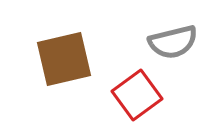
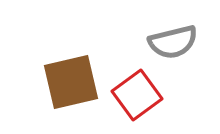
brown square: moved 7 px right, 23 px down
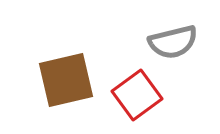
brown square: moved 5 px left, 2 px up
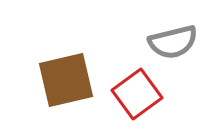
red square: moved 1 px up
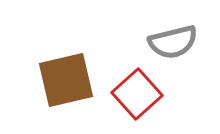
red square: rotated 6 degrees counterclockwise
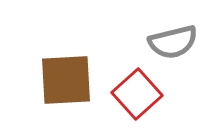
brown square: rotated 10 degrees clockwise
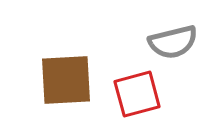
red square: rotated 27 degrees clockwise
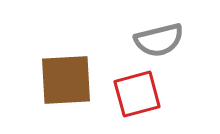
gray semicircle: moved 14 px left, 2 px up
